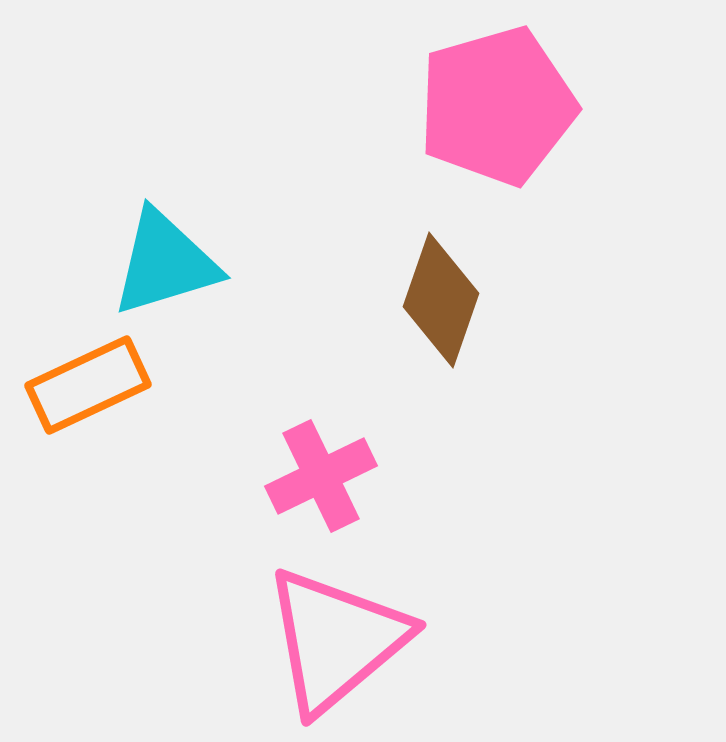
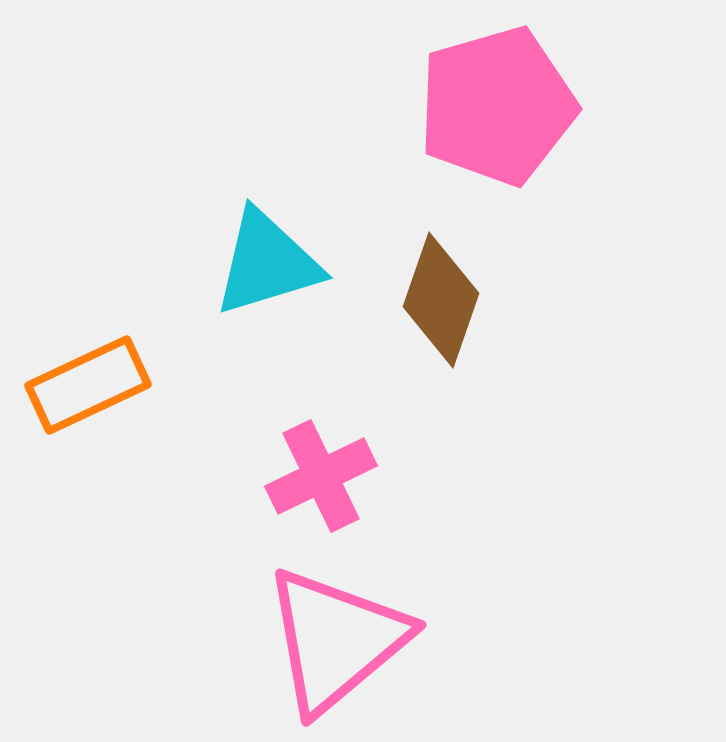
cyan triangle: moved 102 px right
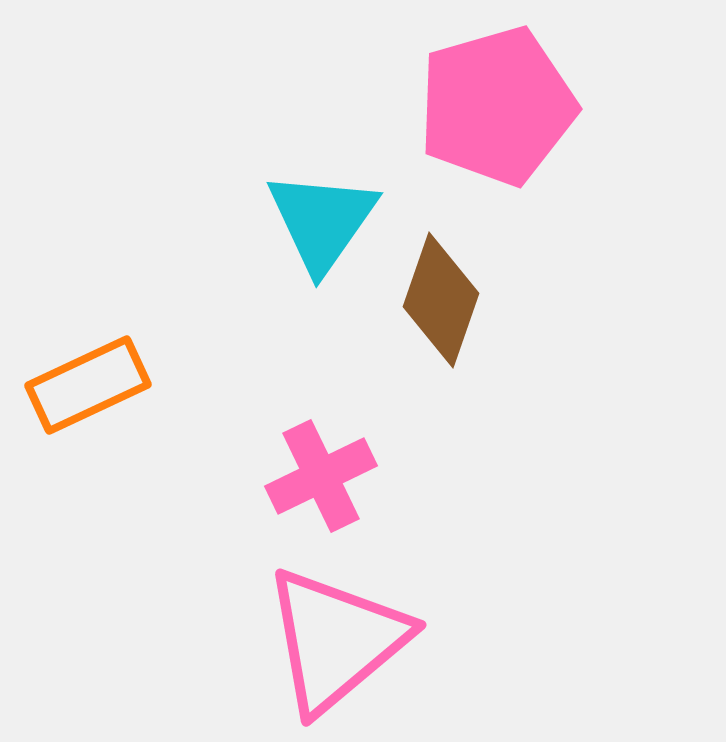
cyan triangle: moved 55 px right, 42 px up; rotated 38 degrees counterclockwise
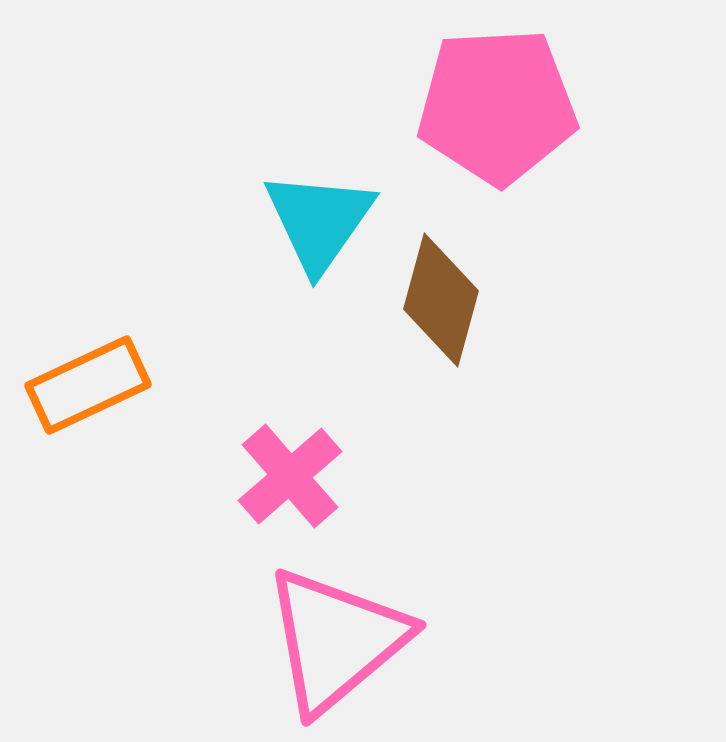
pink pentagon: rotated 13 degrees clockwise
cyan triangle: moved 3 px left
brown diamond: rotated 4 degrees counterclockwise
pink cross: moved 31 px left; rotated 15 degrees counterclockwise
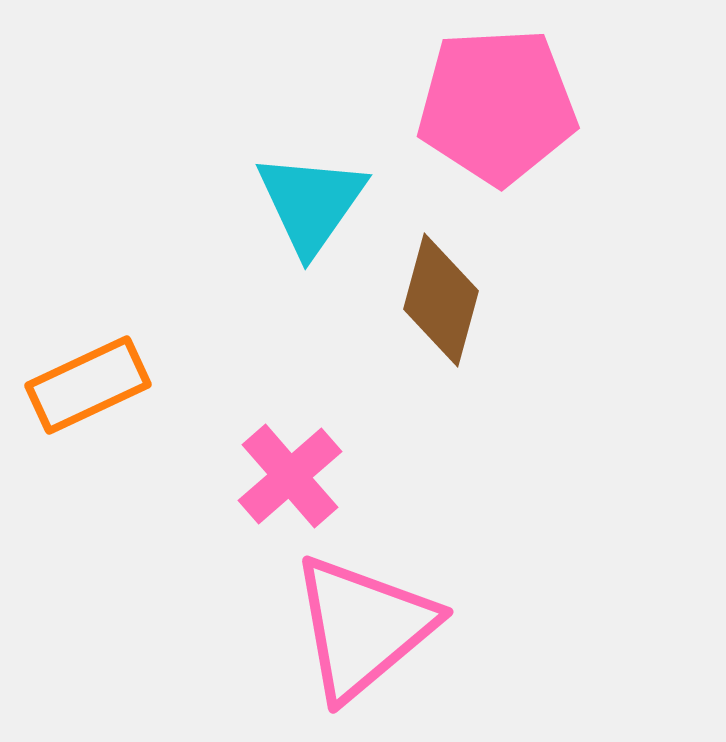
cyan triangle: moved 8 px left, 18 px up
pink triangle: moved 27 px right, 13 px up
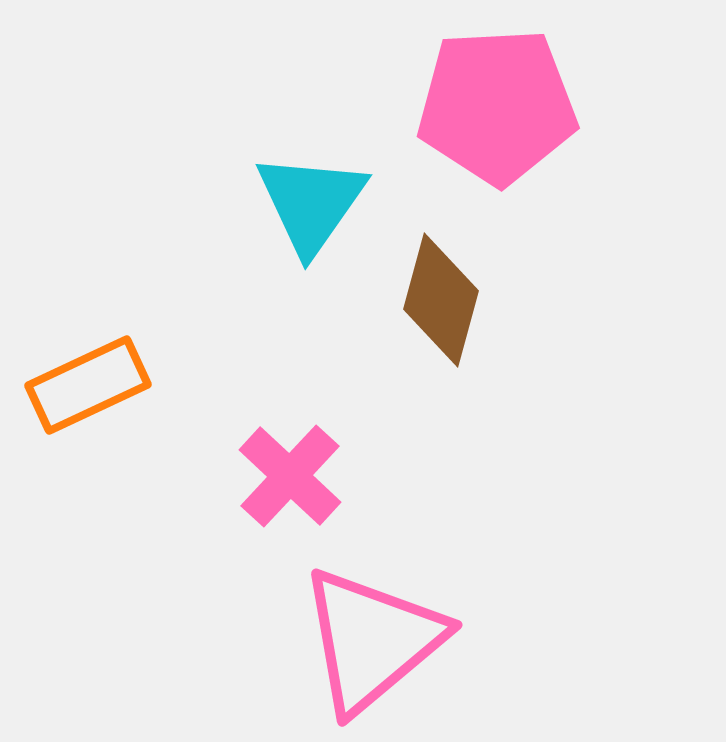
pink cross: rotated 6 degrees counterclockwise
pink triangle: moved 9 px right, 13 px down
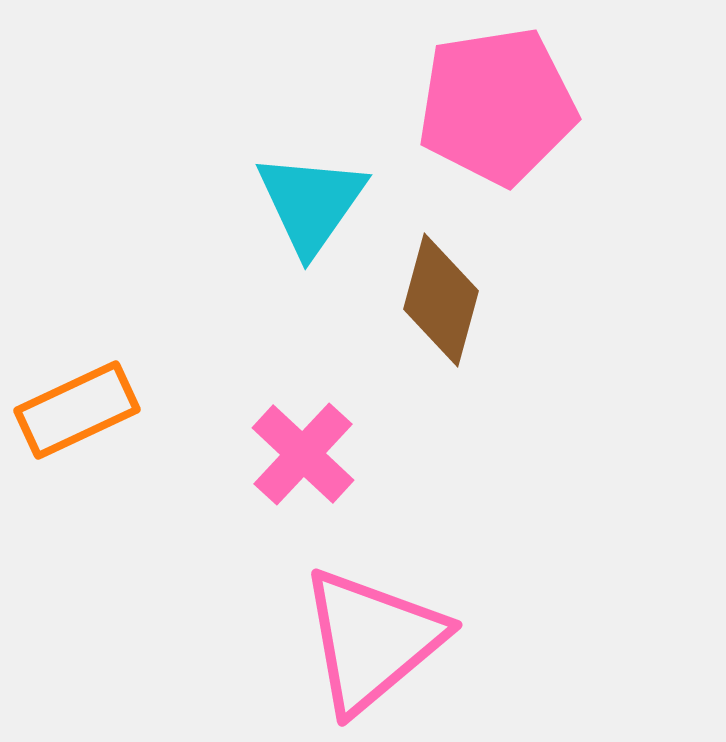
pink pentagon: rotated 6 degrees counterclockwise
orange rectangle: moved 11 px left, 25 px down
pink cross: moved 13 px right, 22 px up
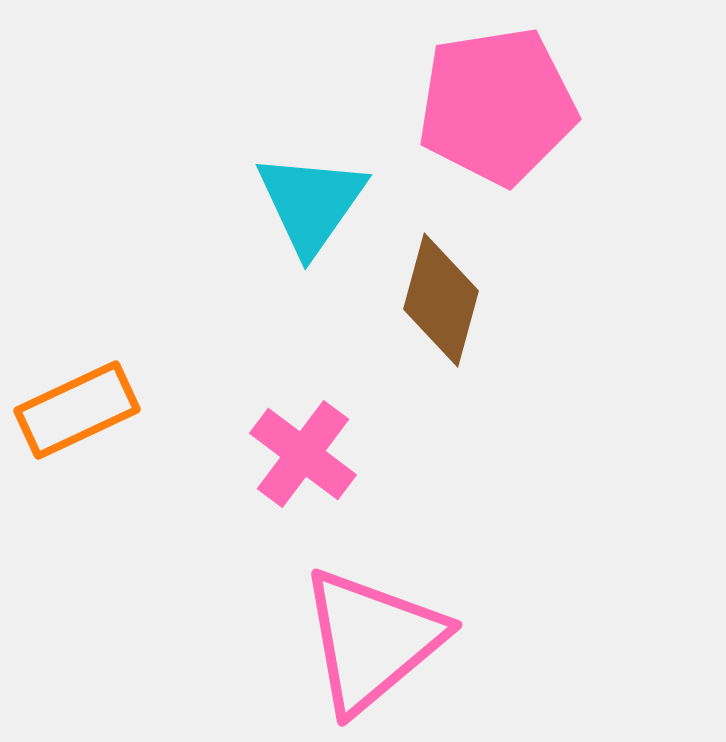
pink cross: rotated 6 degrees counterclockwise
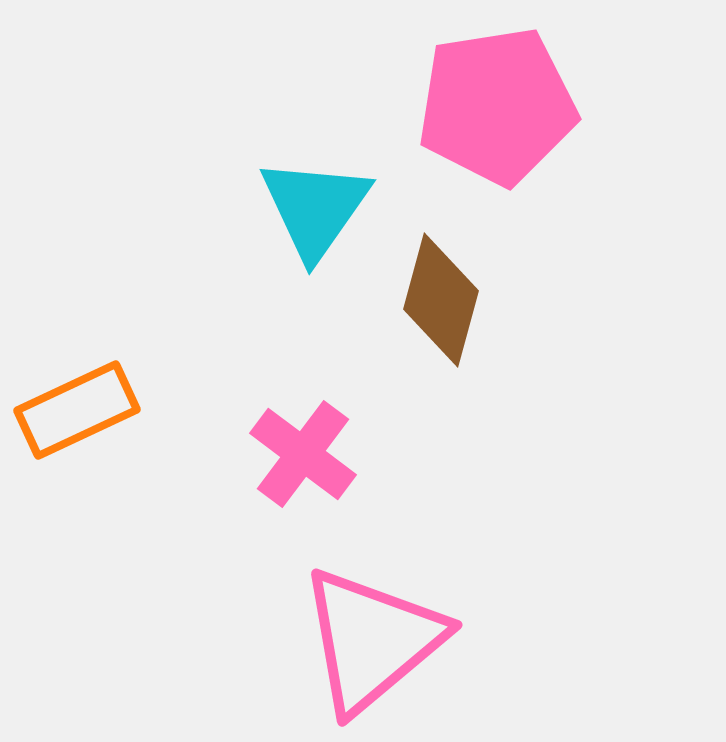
cyan triangle: moved 4 px right, 5 px down
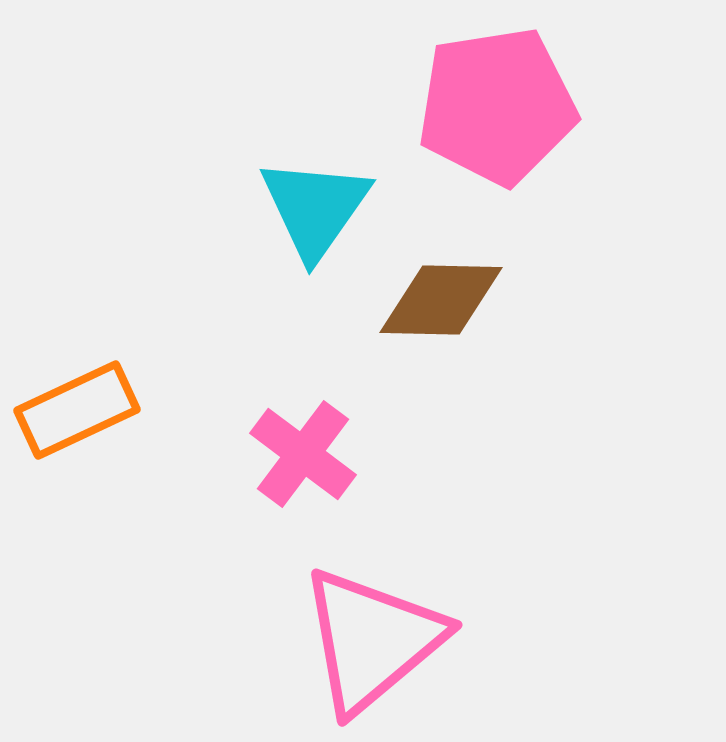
brown diamond: rotated 76 degrees clockwise
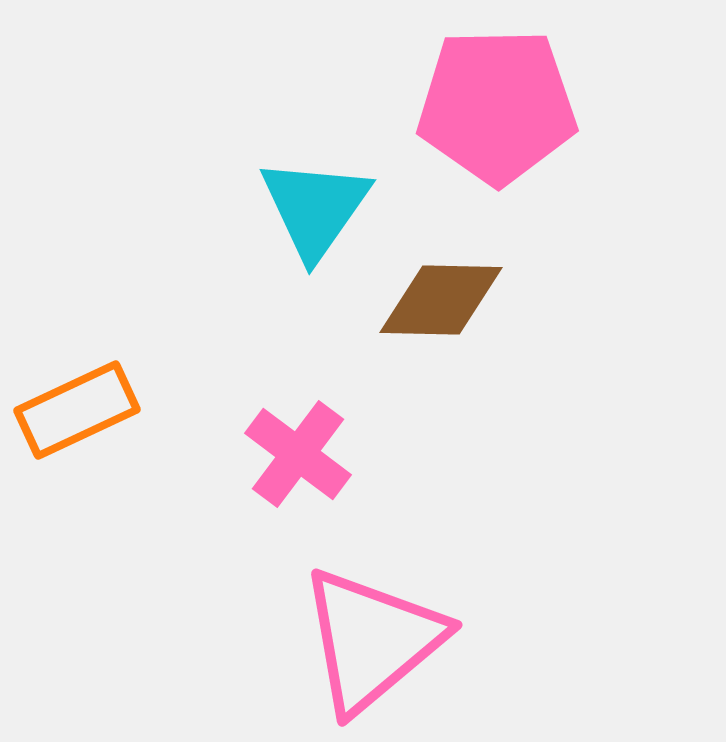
pink pentagon: rotated 8 degrees clockwise
pink cross: moved 5 px left
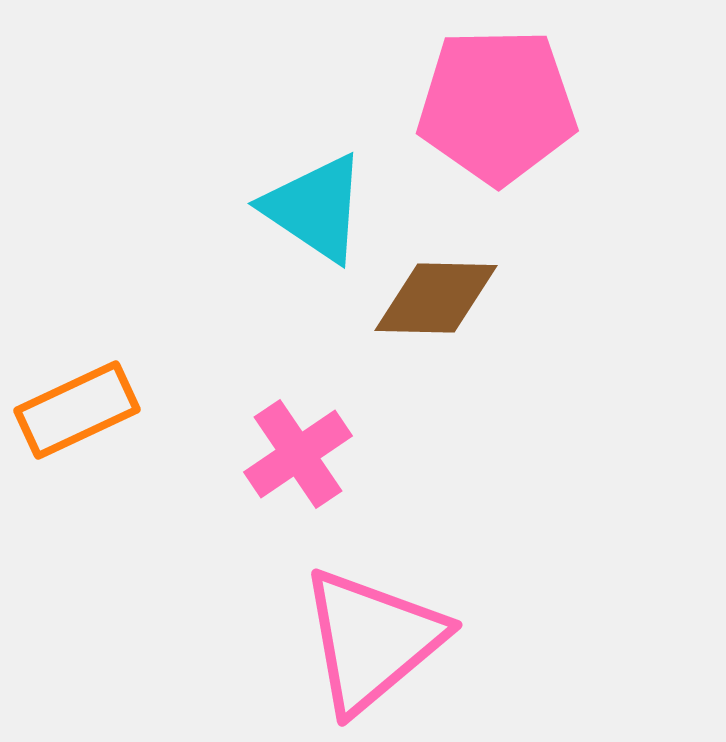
cyan triangle: rotated 31 degrees counterclockwise
brown diamond: moved 5 px left, 2 px up
pink cross: rotated 19 degrees clockwise
